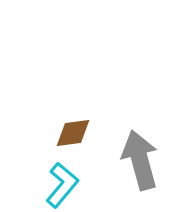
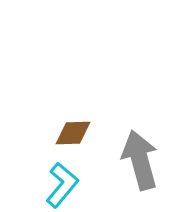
brown diamond: rotated 6 degrees clockwise
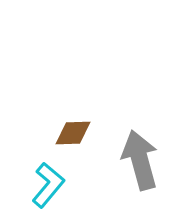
cyan L-shape: moved 14 px left
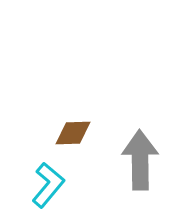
gray arrow: rotated 14 degrees clockwise
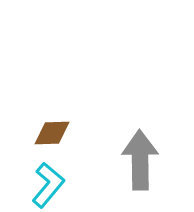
brown diamond: moved 21 px left
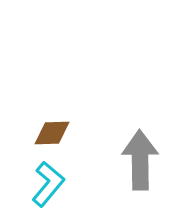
cyan L-shape: moved 1 px up
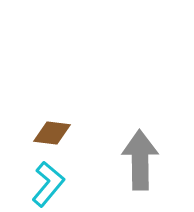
brown diamond: rotated 9 degrees clockwise
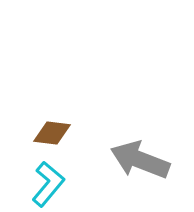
gray arrow: rotated 68 degrees counterclockwise
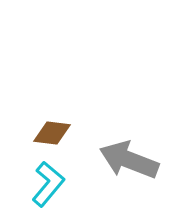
gray arrow: moved 11 px left
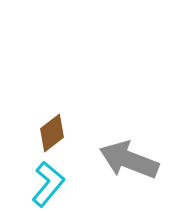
brown diamond: rotated 45 degrees counterclockwise
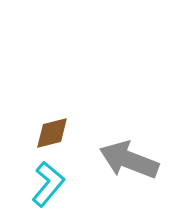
brown diamond: rotated 24 degrees clockwise
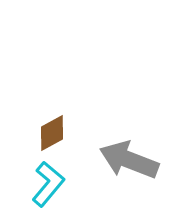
brown diamond: rotated 15 degrees counterclockwise
